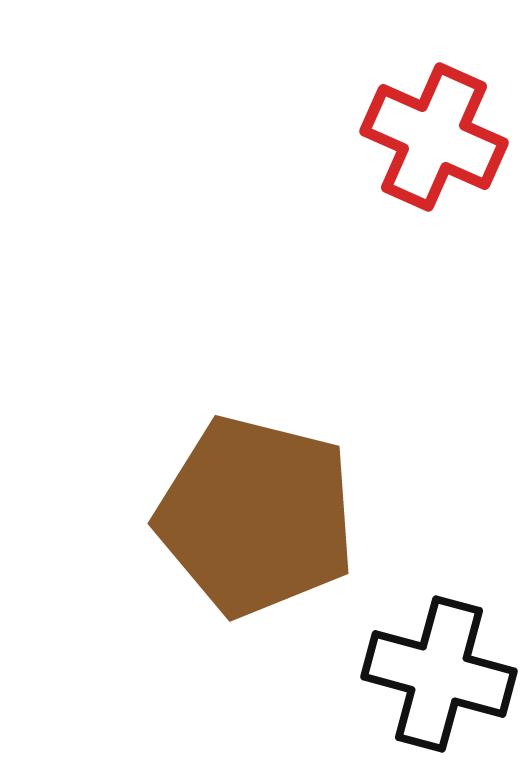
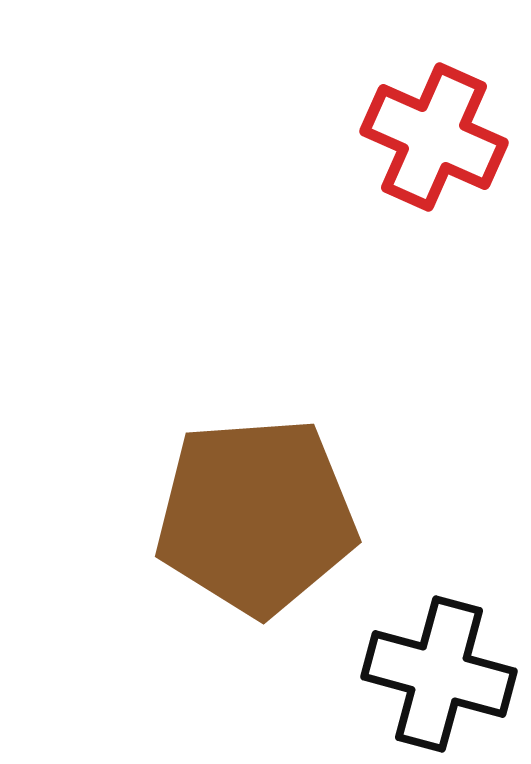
brown pentagon: rotated 18 degrees counterclockwise
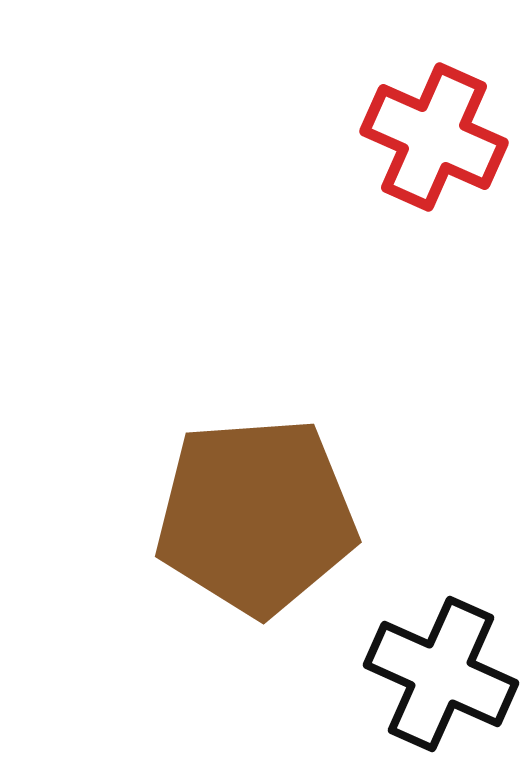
black cross: moved 2 px right; rotated 9 degrees clockwise
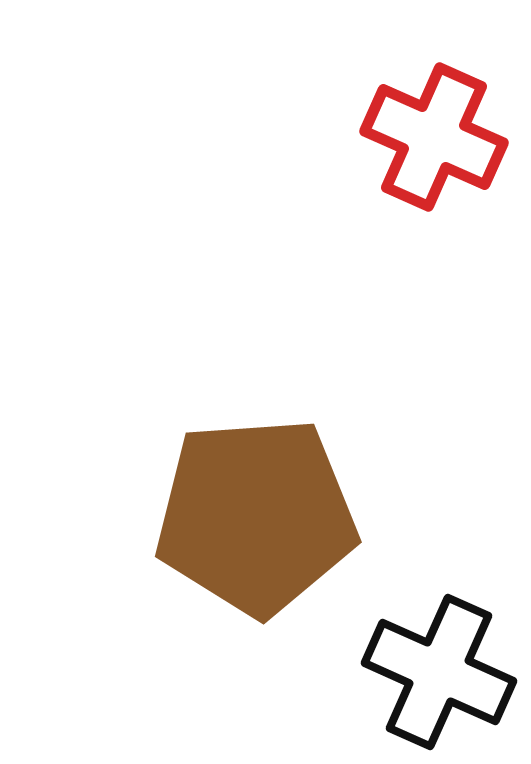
black cross: moved 2 px left, 2 px up
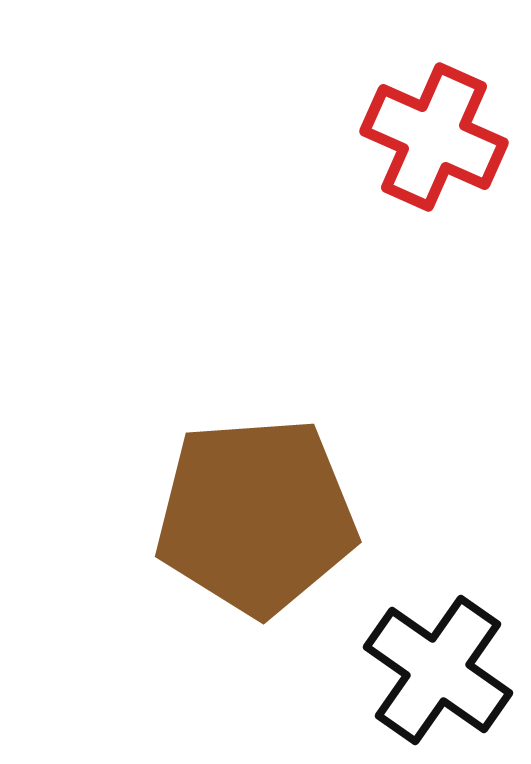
black cross: moved 1 px left, 2 px up; rotated 11 degrees clockwise
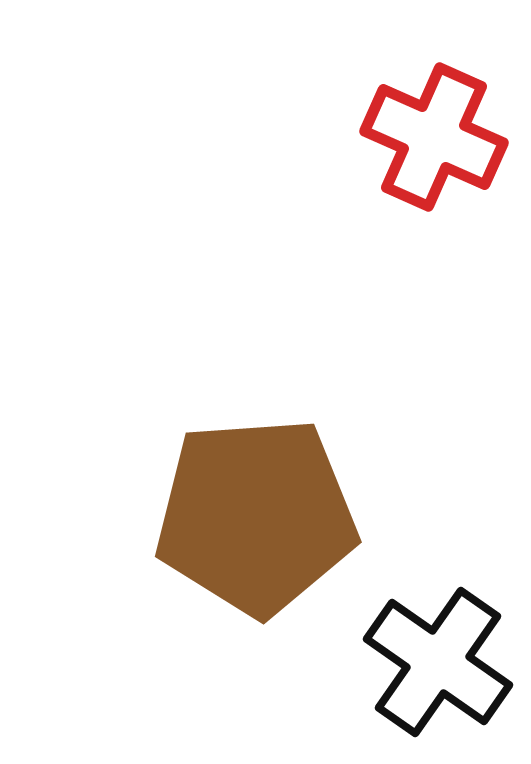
black cross: moved 8 px up
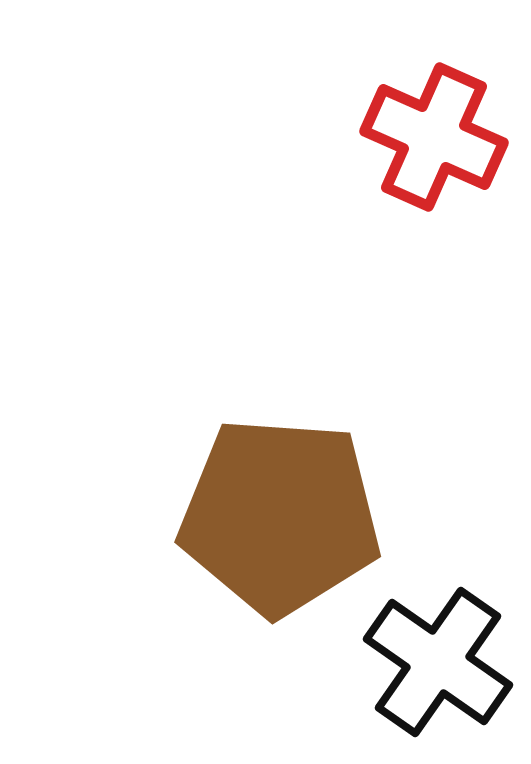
brown pentagon: moved 24 px right; rotated 8 degrees clockwise
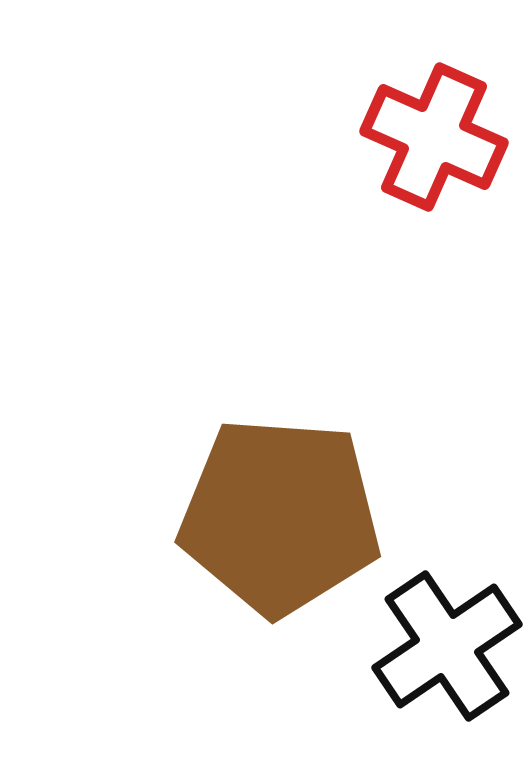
black cross: moved 9 px right, 16 px up; rotated 21 degrees clockwise
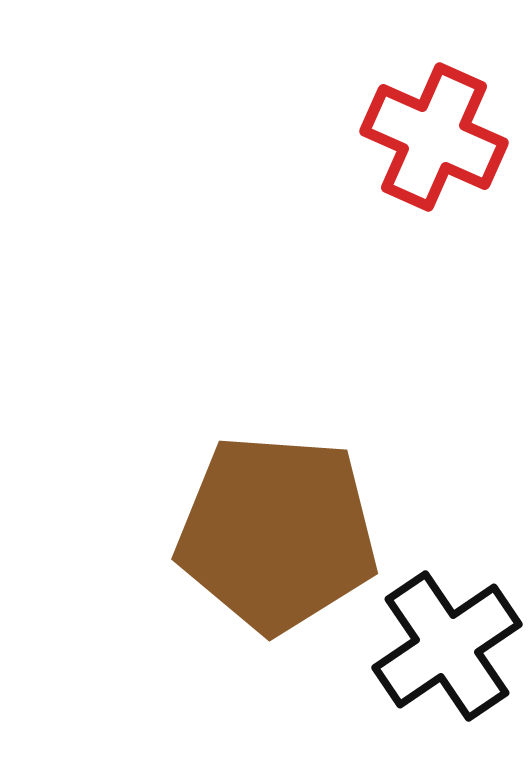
brown pentagon: moved 3 px left, 17 px down
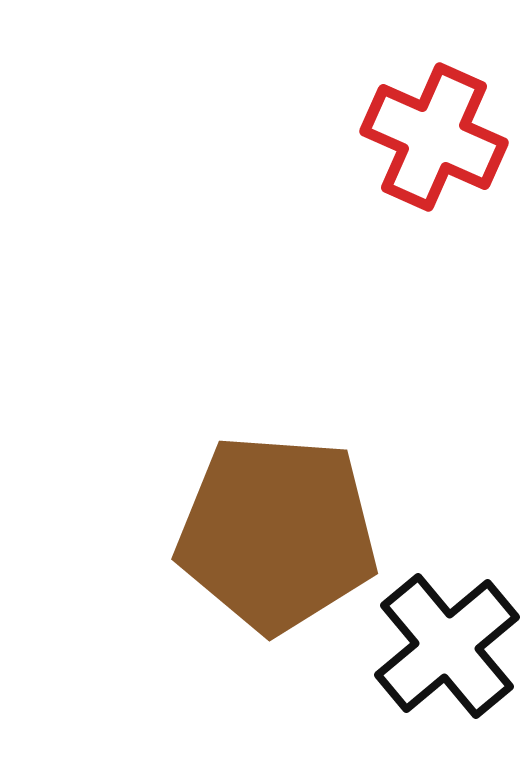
black cross: rotated 6 degrees counterclockwise
